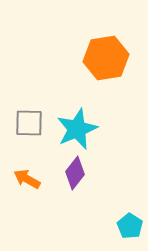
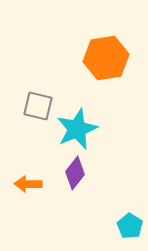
gray square: moved 9 px right, 17 px up; rotated 12 degrees clockwise
orange arrow: moved 1 px right, 5 px down; rotated 28 degrees counterclockwise
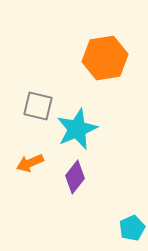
orange hexagon: moved 1 px left
purple diamond: moved 4 px down
orange arrow: moved 2 px right, 21 px up; rotated 24 degrees counterclockwise
cyan pentagon: moved 2 px right, 2 px down; rotated 15 degrees clockwise
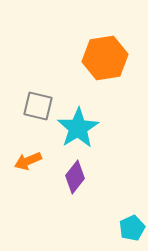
cyan star: moved 1 px right, 1 px up; rotated 9 degrees counterclockwise
orange arrow: moved 2 px left, 2 px up
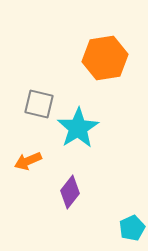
gray square: moved 1 px right, 2 px up
purple diamond: moved 5 px left, 15 px down
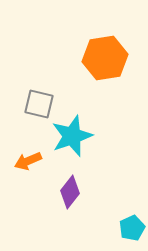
cyan star: moved 6 px left, 8 px down; rotated 12 degrees clockwise
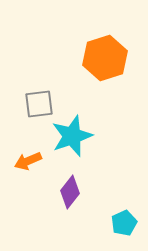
orange hexagon: rotated 9 degrees counterclockwise
gray square: rotated 20 degrees counterclockwise
cyan pentagon: moved 8 px left, 5 px up
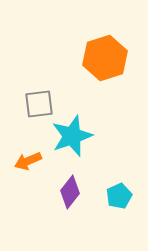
cyan pentagon: moved 5 px left, 27 px up
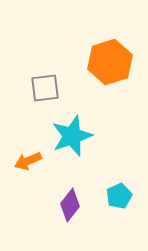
orange hexagon: moved 5 px right, 4 px down
gray square: moved 6 px right, 16 px up
purple diamond: moved 13 px down
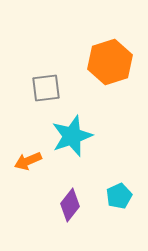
gray square: moved 1 px right
